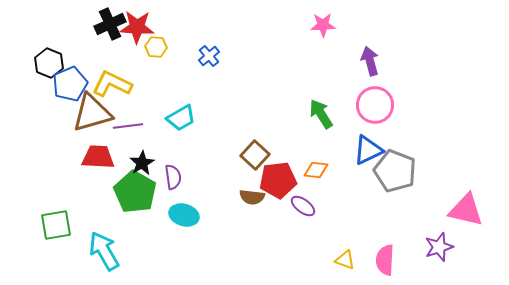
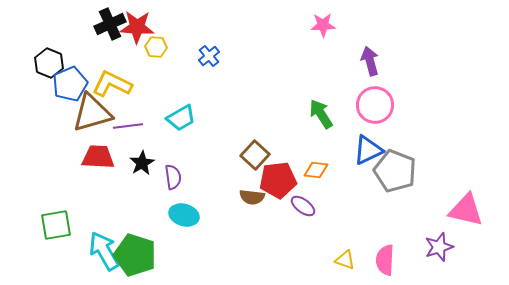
green pentagon: moved 63 px down; rotated 12 degrees counterclockwise
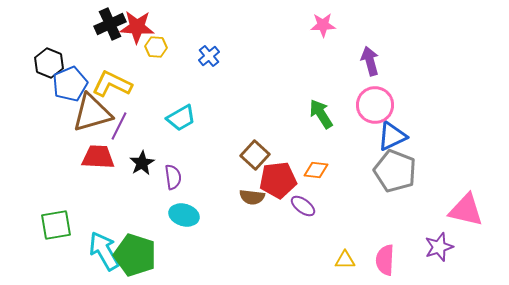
purple line: moved 9 px left; rotated 56 degrees counterclockwise
blue triangle: moved 24 px right, 14 px up
yellow triangle: rotated 20 degrees counterclockwise
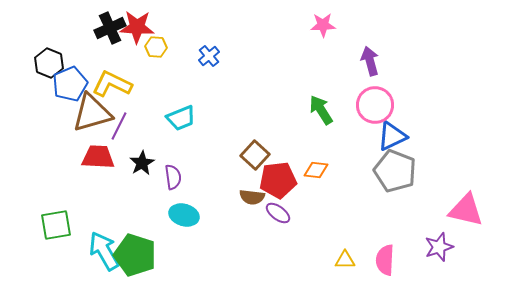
black cross: moved 4 px down
green arrow: moved 4 px up
cyan trapezoid: rotated 8 degrees clockwise
purple ellipse: moved 25 px left, 7 px down
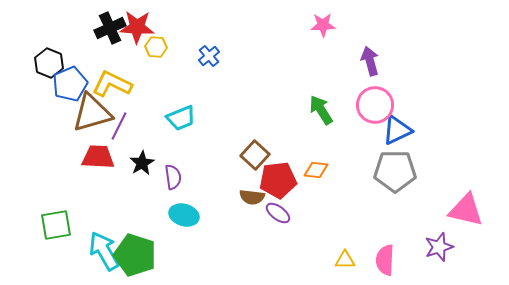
blue triangle: moved 5 px right, 6 px up
gray pentagon: rotated 21 degrees counterclockwise
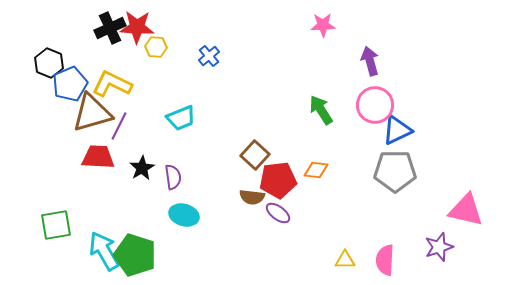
black star: moved 5 px down
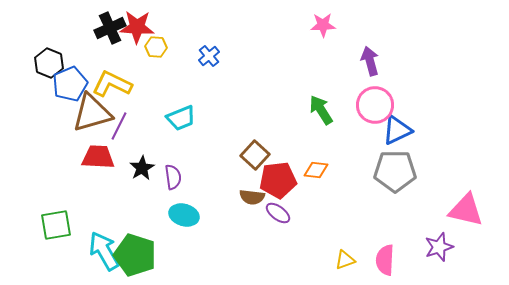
yellow triangle: rotated 20 degrees counterclockwise
